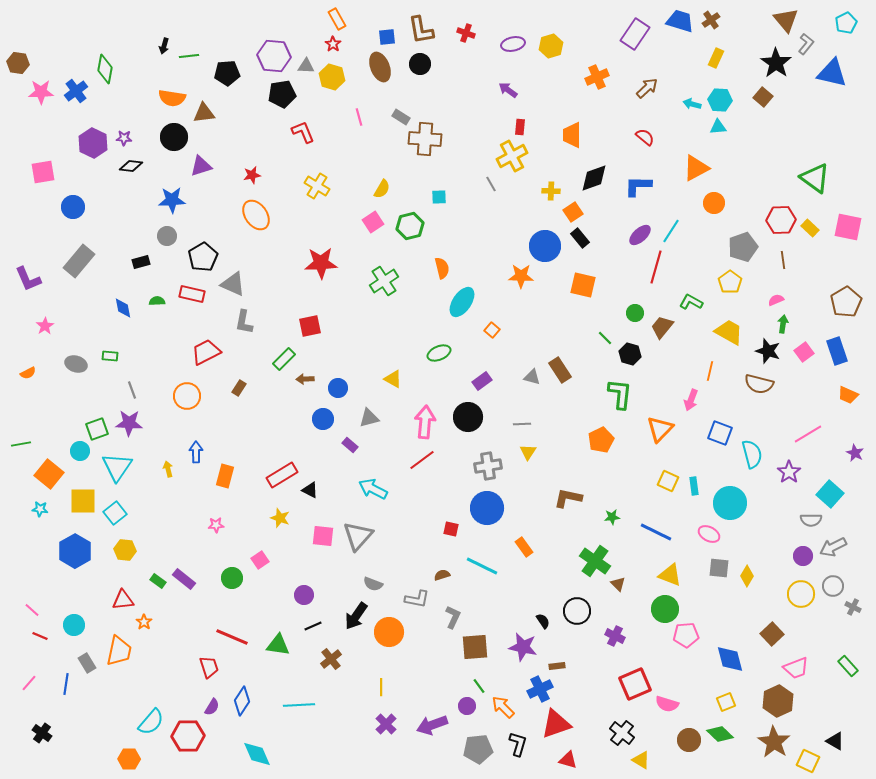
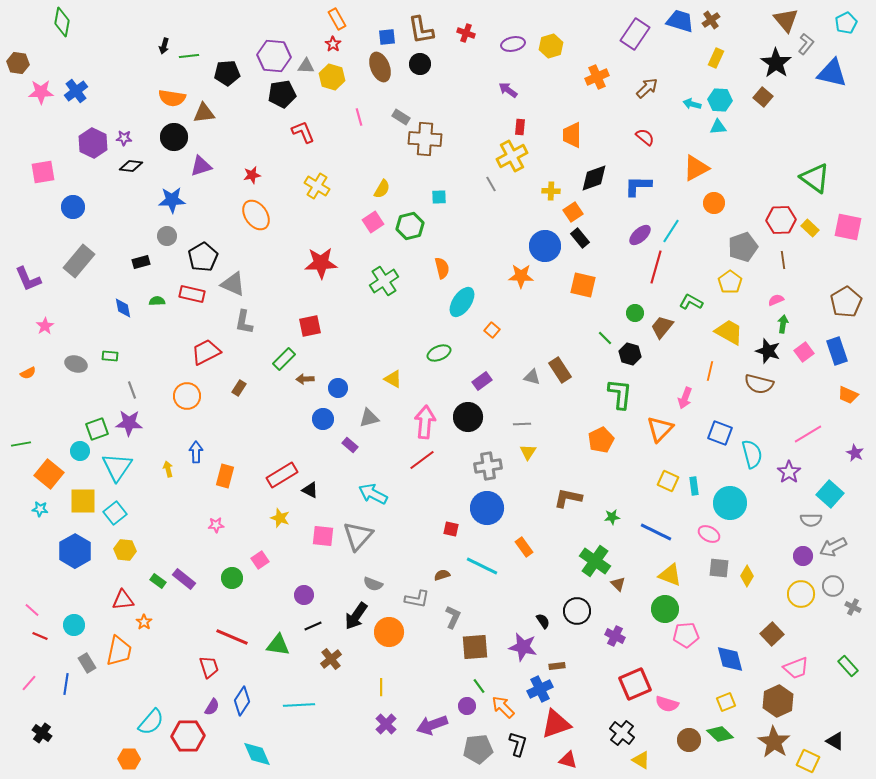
green diamond at (105, 69): moved 43 px left, 47 px up
pink arrow at (691, 400): moved 6 px left, 2 px up
cyan arrow at (373, 489): moved 5 px down
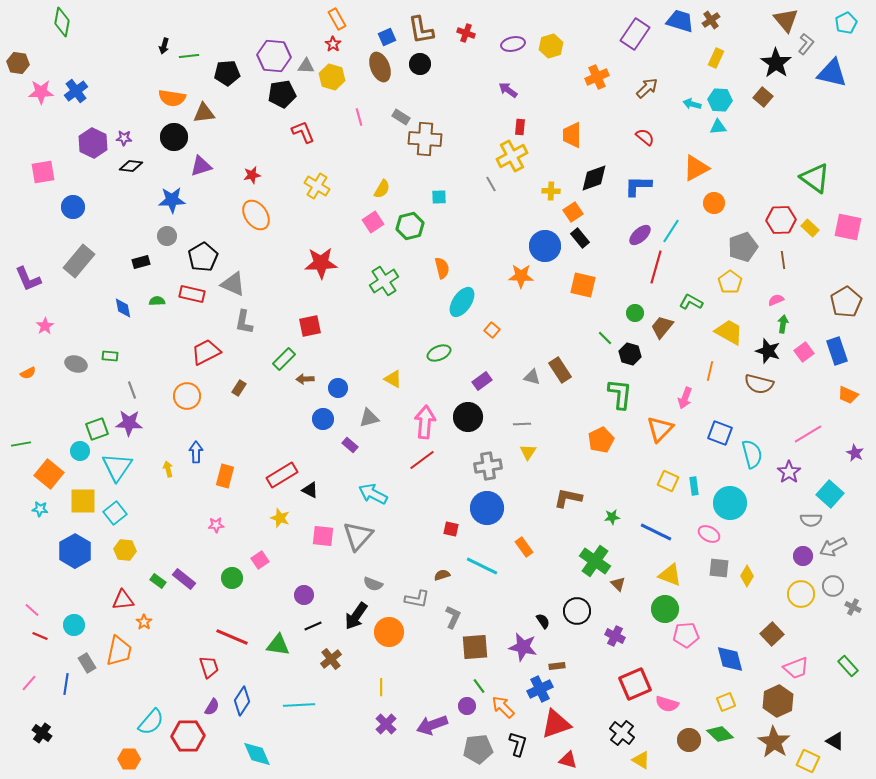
blue square at (387, 37): rotated 18 degrees counterclockwise
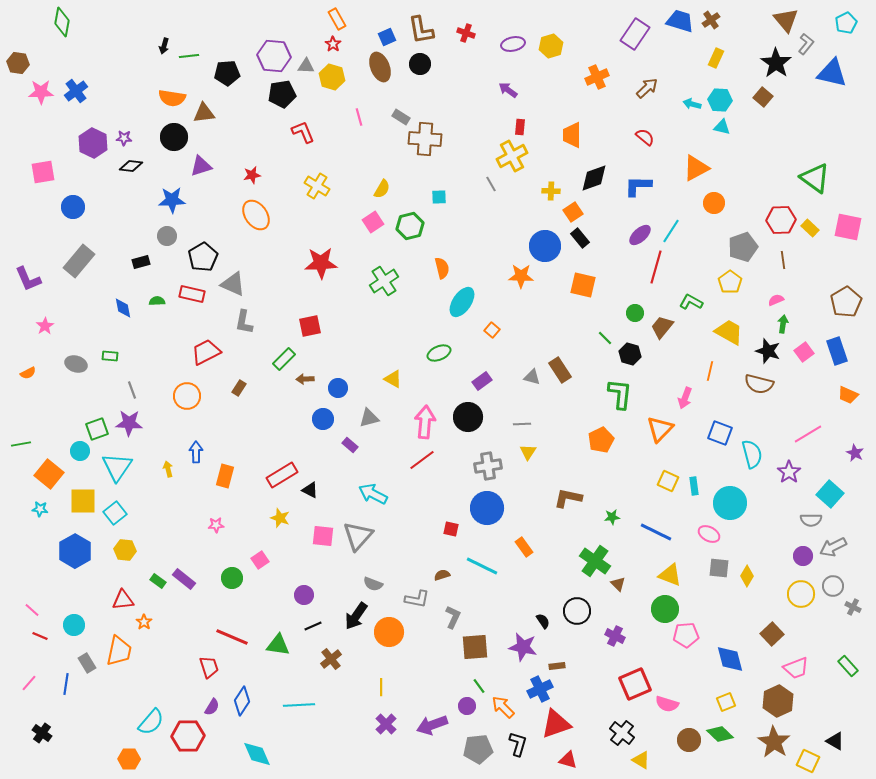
cyan triangle at (718, 127): moved 4 px right; rotated 18 degrees clockwise
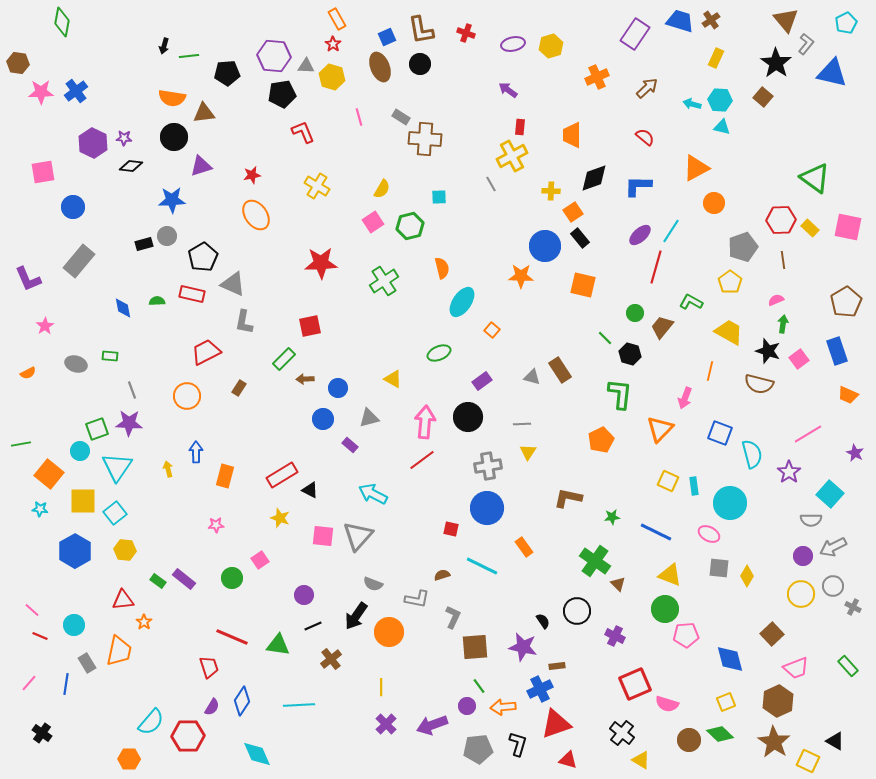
black rectangle at (141, 262): moved 3 px right, 18 px up
pink square at (804, 352): moved 5 px left, 7 px down
orange arrow at (503, 707): rotated 50 degrees counterclockwise
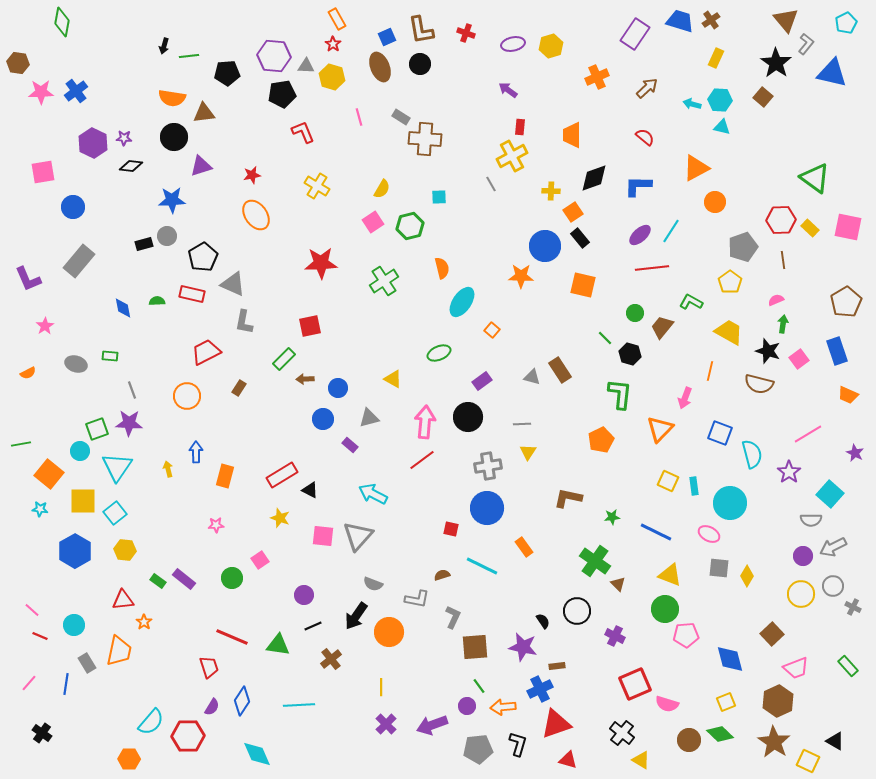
orange circle at (714, 203): moved 1 px right, 1 px up
red line at (656, 267): moved 4 px left, 1 px down; rotated 68 degrees clockwise
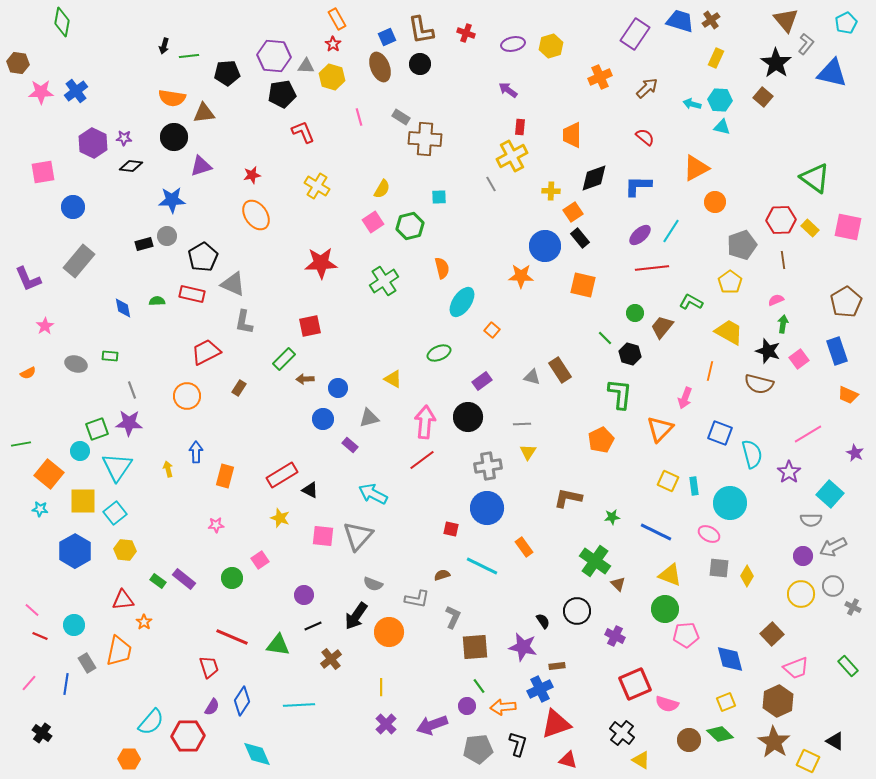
orange cross at (597, 77): moved 3 px right
gray pentagon at (743, 247): moved 1 px left, 2 px up
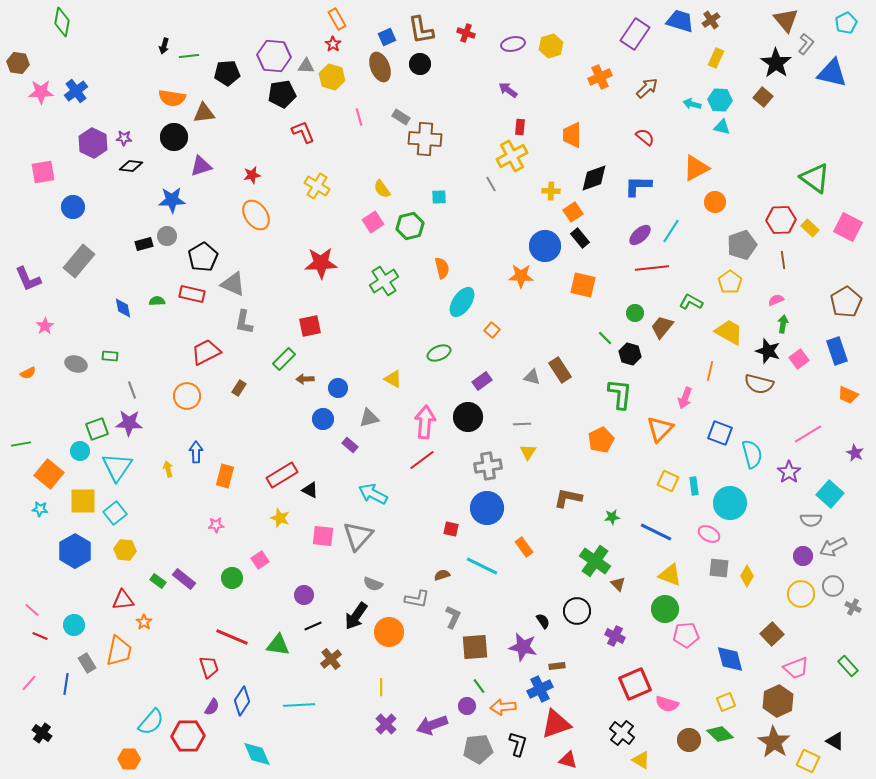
yellow semicircle at (382, 189): rotated 114 degrees clockwise
pink square at (848, 227): rotated 16 degrees clockwise
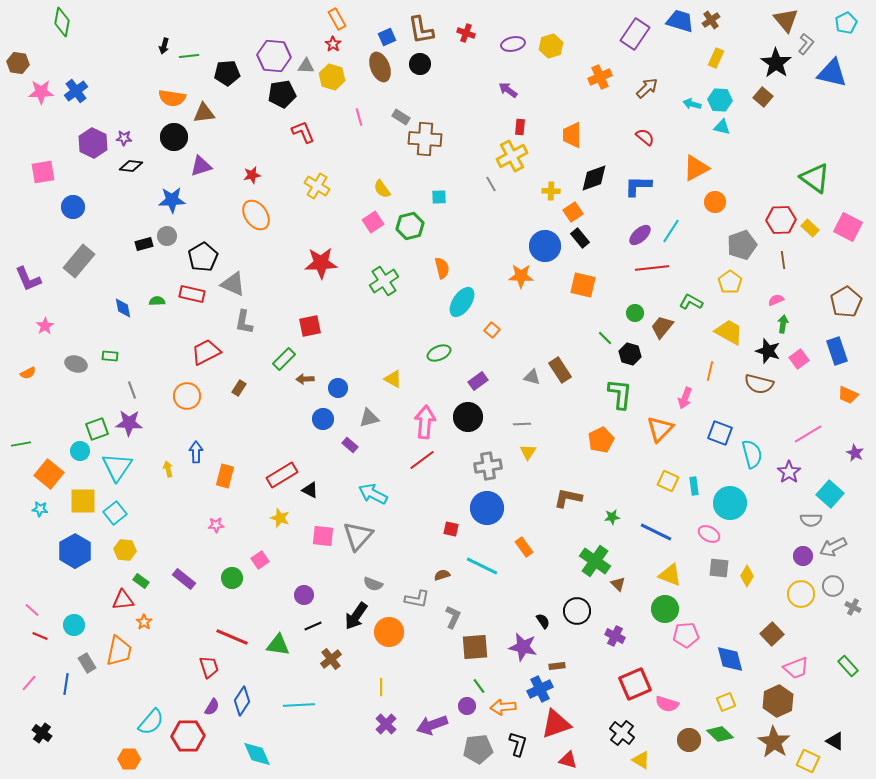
purple rectangle at (482, 381): moved 4 px left
green rectangle at (158, 581): moved 17 px left
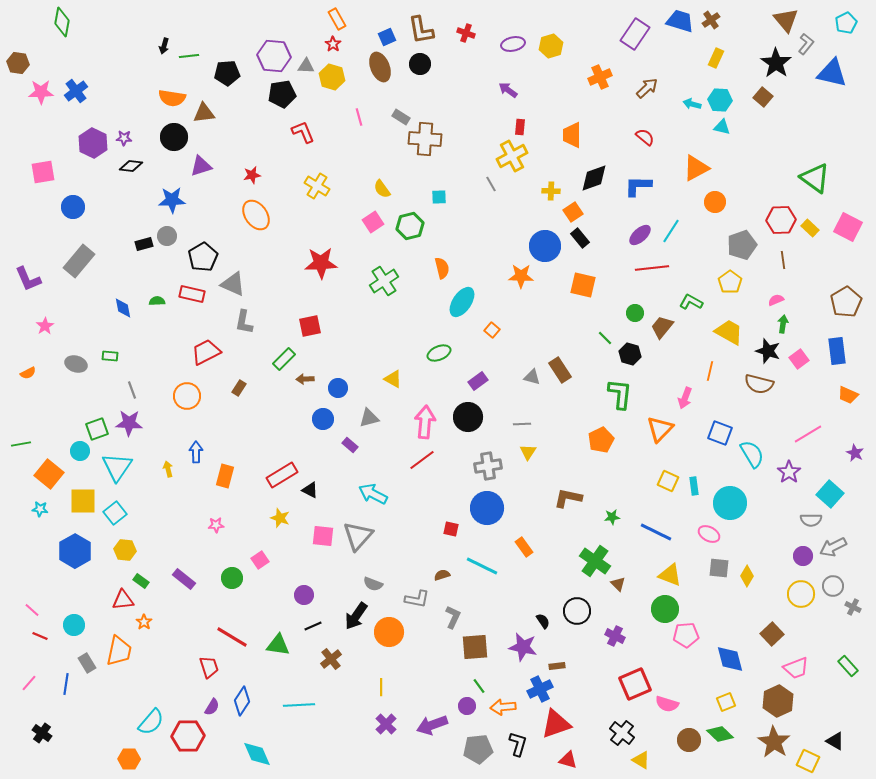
blue rectangle at (837, 351): rotated 12 degrees clockwise
cyan semicircle at (752, 454): rotated 16 degrees counterclockwise
red line at (232, 637): rotated 8 degrees clockwise
